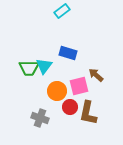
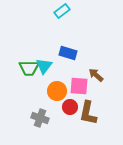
pink square: rotated 18 degrees clockwise
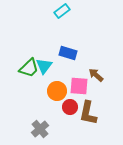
green trapezoid: rotated 45 degrees counterclockwise
gray cross: moved 11 px down; rotated 30 degrees clockwise
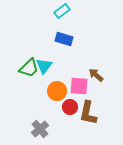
blue rectangle: moved 4 px left, 14 px up
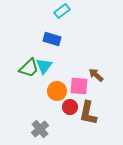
blue rectangle: moved 12 px left
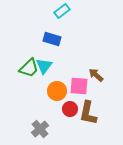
red circle: moved 2 px down
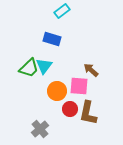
brown arrow: moved 5 px left, 5 px up
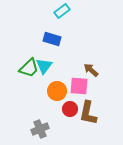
gray cross: rotated 18 degrees clockwise
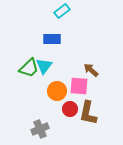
blue rectangle: rotated 18 degrees counterclockwise
